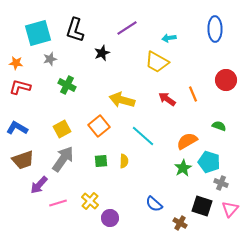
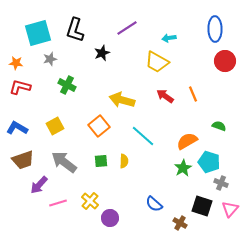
red circle: moved 1 px left, 19 px up
red arrow: moved 2 px left, 3 px up
yellow square: moved 7 px left, 3 px up
gray arrow: moved 1 px right, 3 px down; rotated 88 degrees counterclockwise
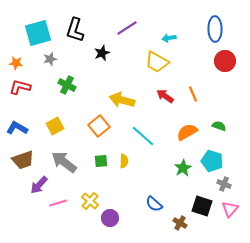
orange semicircle: moved 9 px up
cyan pentagon: moved 3 px right, 1 px up
gray cross: moved 3 px right, 1 px down
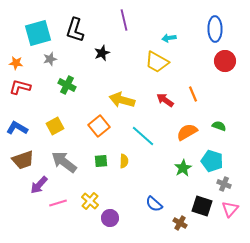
purple line: moved 3 px left, 8 px up; rotated 70 degrees counterclockwise
red arrow: moved 4 px down
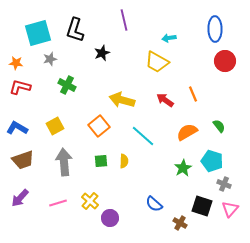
green semicircle: rotated 32 degrees clockwise
gray arrow: rotated 48 degrees clockwise
purple arrow: moved 19 px left, 13 px down
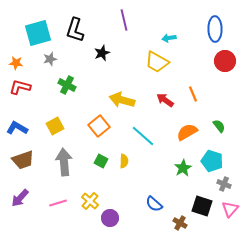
green square: rotated 32 degrees clockwise
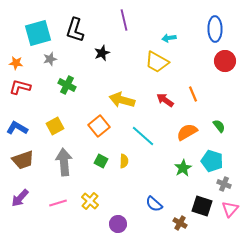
purple circle: moved 8 px right, 6 px down
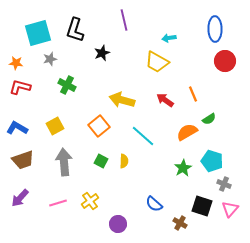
green semicircle: moved 10 px left, 7 px up; rotated 96 degrees clockwise
yellow cross: rotated 12 degrees clockwise
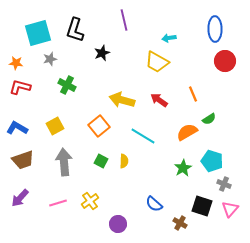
red arrow: moved 6 px left
cyan line: rotated 10 degrees counterclockwise
